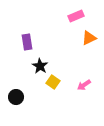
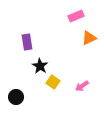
pink arrow: moved 2 px left, 1 px down
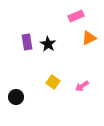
black star: moved 8 px right, 22 px up
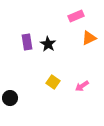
black circle: moved 6 px left, 1 px down
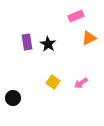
pink arrow: moved 1 px left, 3 px up
black circle: moved 3 px right
